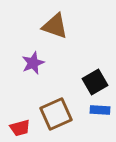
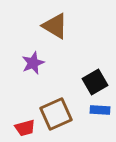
brown triangle: rotated 12 degrees clockwise
red trapezoid: moved 5 px right
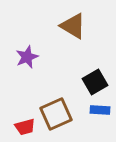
brown triangle: moved 18 px right
purple star: moved 6 px left, 6 px up
red trapezoid: moved 1 px up
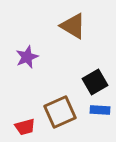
brown square: moved 4 px right, 2 px up
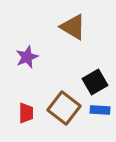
brown triangle: moved 1 px down
brown square: moved 4 px right, 4 px up; rotated 28 degrees counterclockwise
red trapezoid: moved 1 px right, 14 px up; rotated 75 degrees counterclockwise
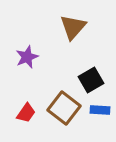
brown triangle: rotated 40 degrees clockwise
black square: moved 4 px left, 2 px up
red trapezoid: rotated 35 degrees clockwise
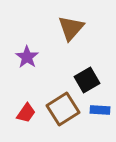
brown triangle: moved 2 px left, 1 px down
purple star: rotated 15 degrees counterclockwise
black square: moved 4 px left
brown square: moved 1 px left, 1 px down; rotated 20 degrees clockwise
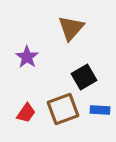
black square: moved 3 px left, 3 px up
brown square: rotated 12 degrees clockwise
